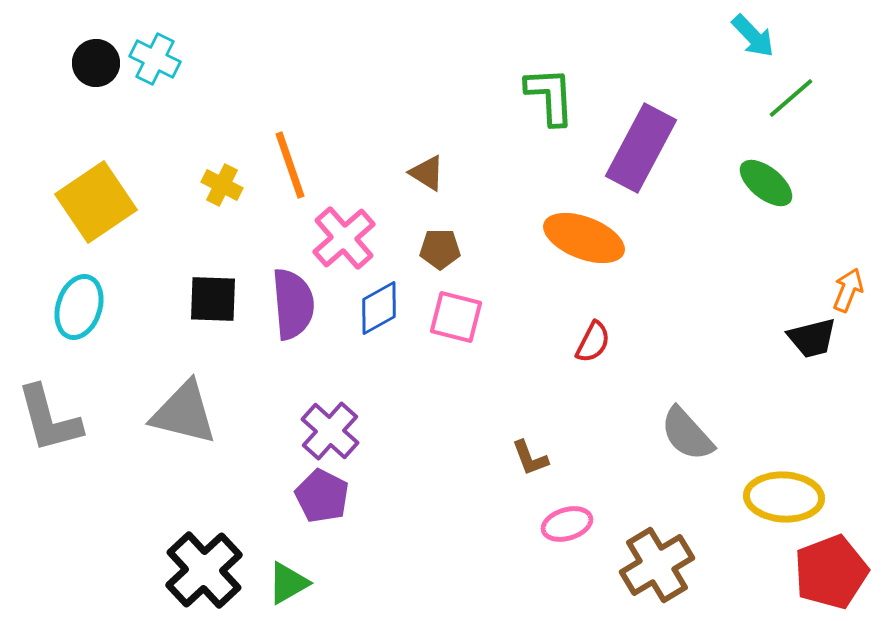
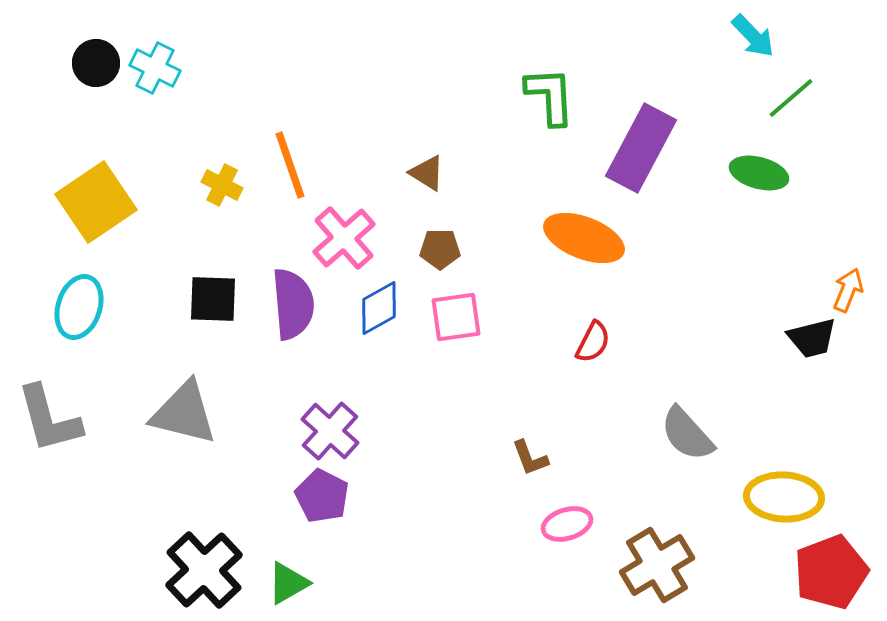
cyan cross: moved 9 px down
green ellipse: moved 7 px left, 10 px up; rotated 24 degrees counterclockwise
pink square: rotated 22 degrees counterclockwise
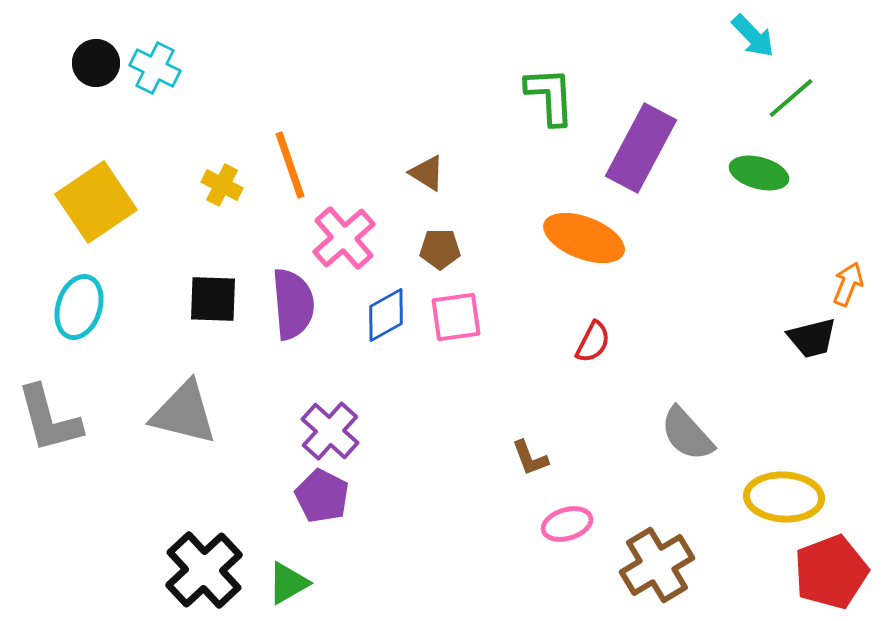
orange arrow: moved 6 px up
blue diamond: moved 7 px right, 7 px down
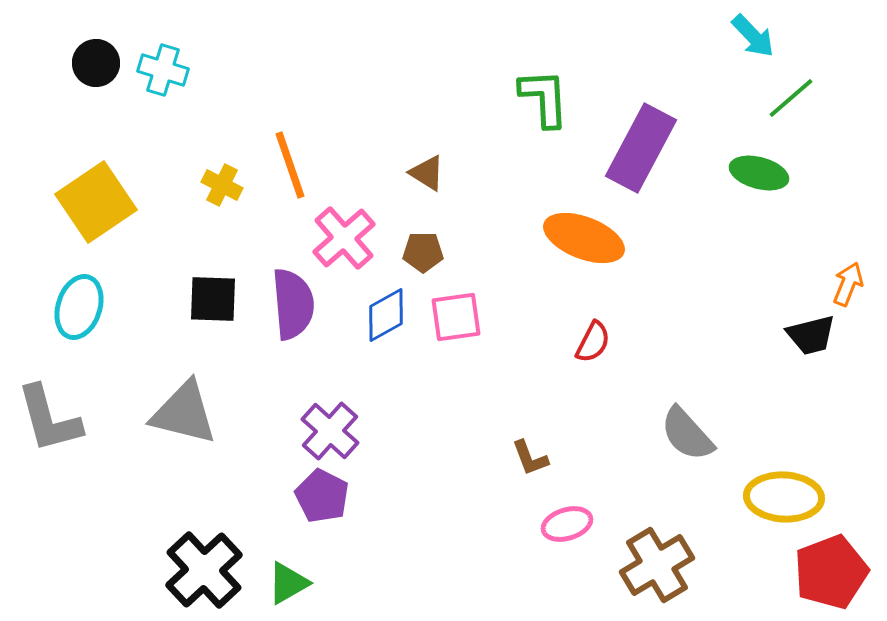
cyan cross: moved 8 px right, 2 px down; rotated 9 degrees counterclockwise
green L-shape: moved 6 px left, 2 px down
brown pentagon: moved 17 px left, 3 px down
black trapezoid: moved 1 px left, 3 px up
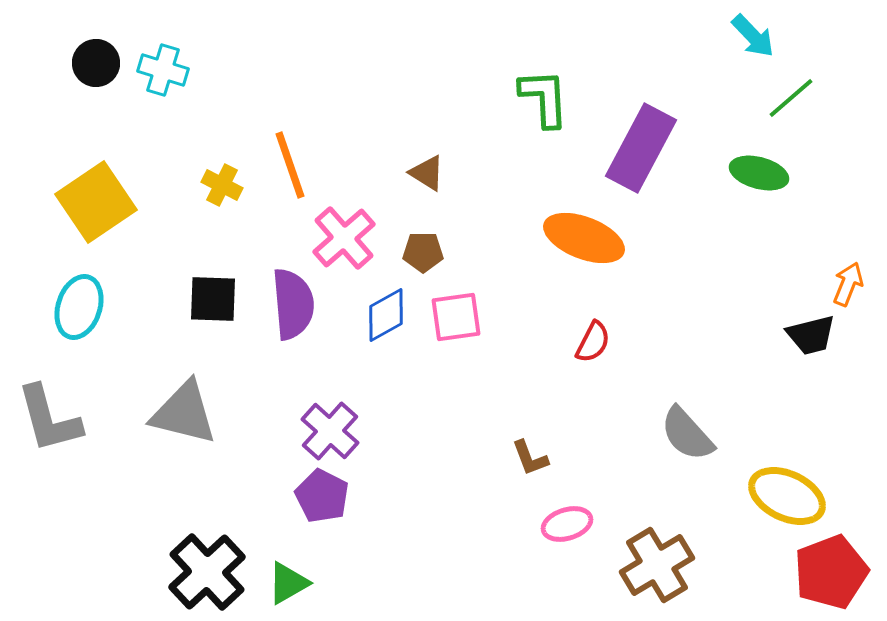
yellow ellipse: moved 3 px right, 1 px up; rotated 22 degrees clockwise
black cross: moved 3 px right, 2 px down
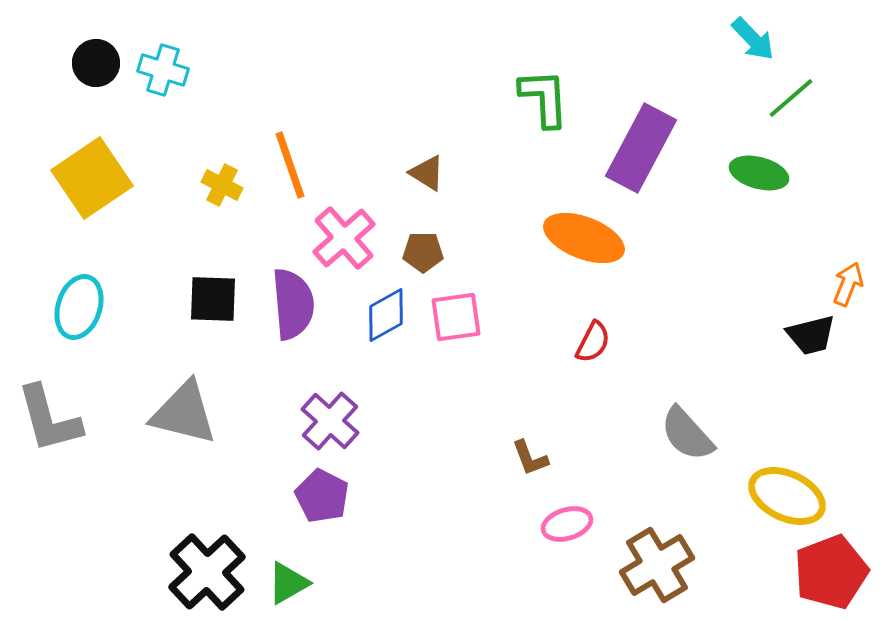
cyan arrow: moved 3 px down
yellow square: moved 4 px left, 24 px up
purple cross: moved 10 px up
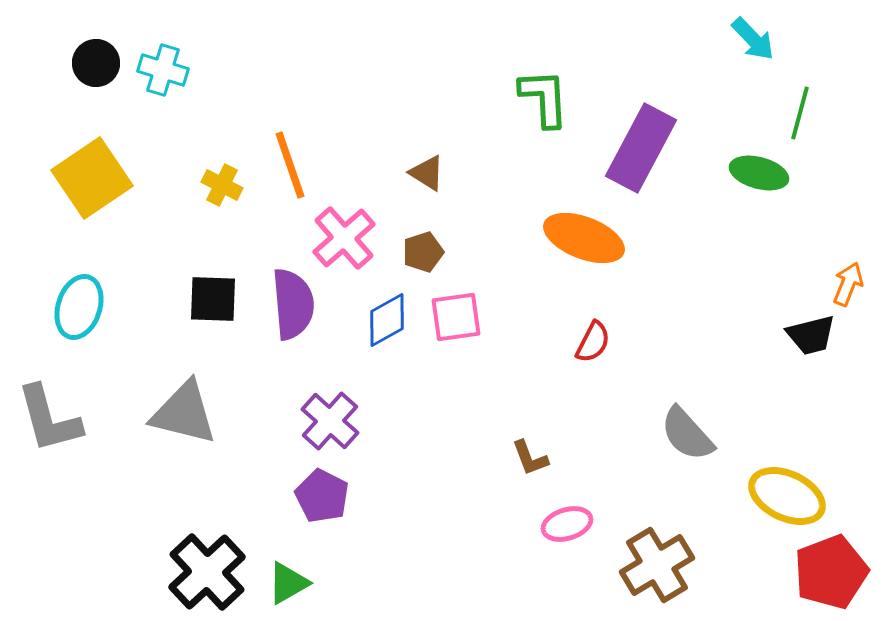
green line: moved 9 px right, 15 px down; rotated 34 degrees counterclockwise
brown pentagon: rotated 18 degrees counterclockwise
blue diamond: moved 1 px right, 5 px down
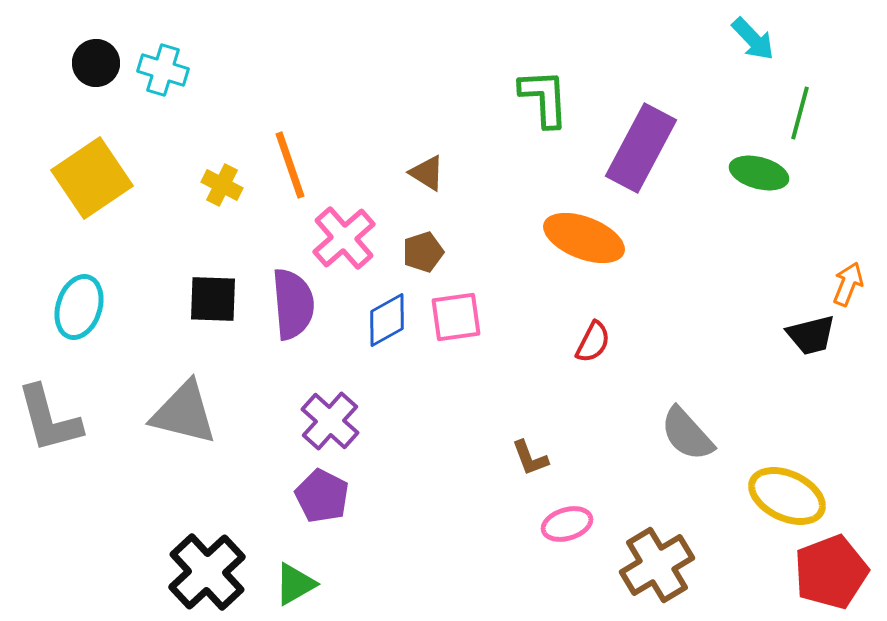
green triangle: moved 7 px right, 1 px down
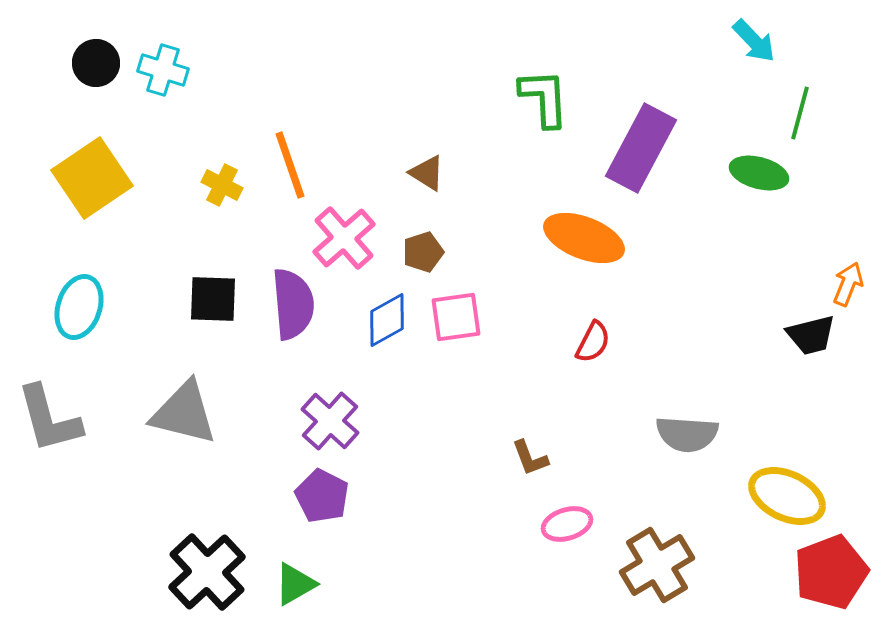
cyan arrow: moved 1 px right, 2 px down
gray semicircle: rotated 44 degrees counterclockwise
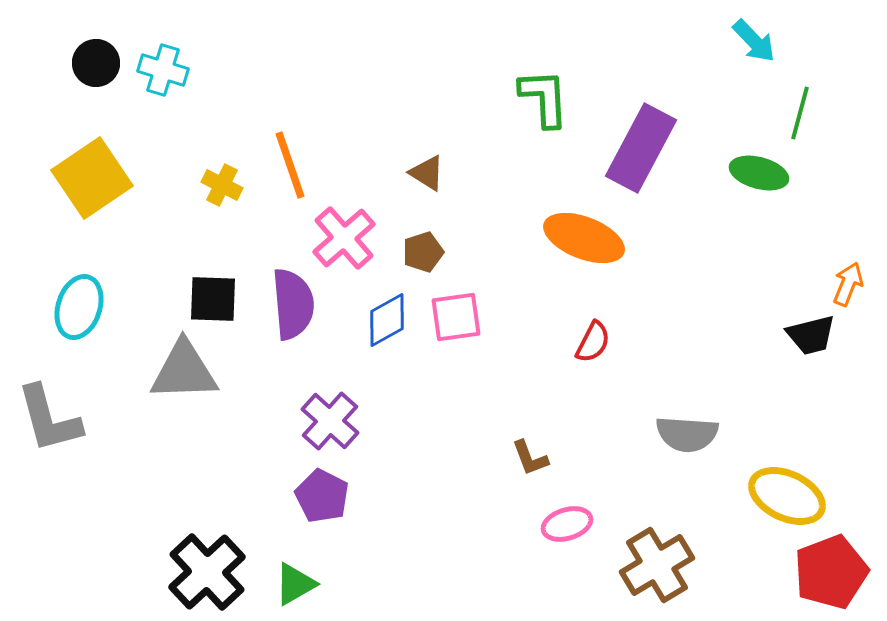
gray triangle: moved 42 px up; rotated 16 degrees counterclockwise
